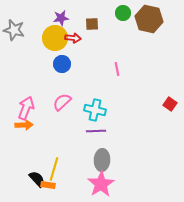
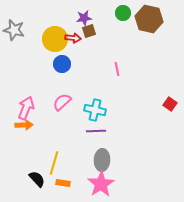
purple star: moved 23 px right
brown square: moved 3 px left, 7 px down; rotated 16 degrees counterclockwise
yellow circle: moved 1 px down
yellow line: moved 6 px up
orange rectangle: moved 15 px right, 2 px up
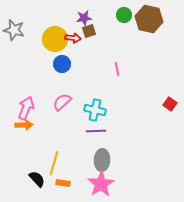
green circle: moved 1 px right, 2 px down
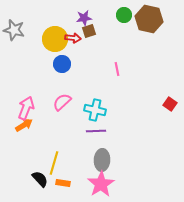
orange arrow: rotated 30 degrees counterclockwise
black semicircle: moved 3 px right
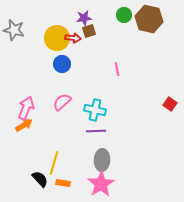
yellow circle: moved 2 px right, 1 px up
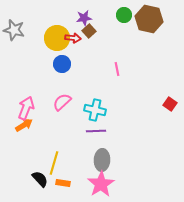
brown square: rotated 24 degrees counterclockwise
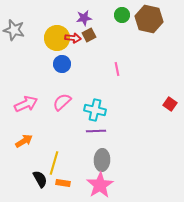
green circle: moved 2 px left
brown square: moved 4 px down; rotated 16 degrees clockwise
pink arrow: moved 4 px up; rotated 45 degrees clockwise
orange arrow: moved 16 px down
black semicircle: rotated 12 degrees clockwise
pink star: moved 1 px left, 1 px down
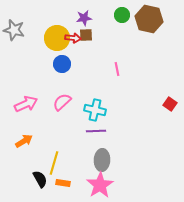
brown square: moved 3 px left; rotated 24 degrees clockwise
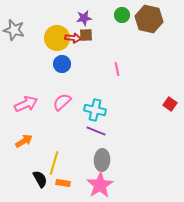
purple line: rotated 24 degrees clockwise
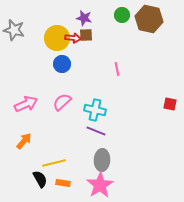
purple star: rotated 21 degrees clockwise
red square: rotated 24 degrees counterclockwise
orange arrow: rotated 18 degrees counterclockwise
yellow line: rotated 60 degrees clockwise
